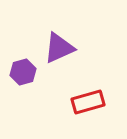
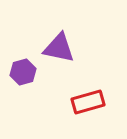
purple triangle: rotated 36 degrees clockwise
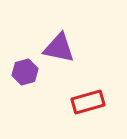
purple hexagon: moved 2 px right
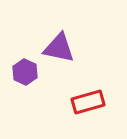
purple hexagon: rotated 20 degrees counterclockwise
